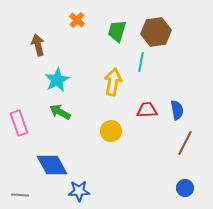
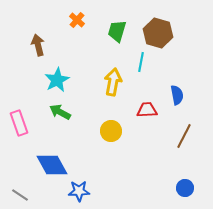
brown hexagon: moved 2 px right, 1 px down; rotated 24 degrees clockwise
blue semicircle: moved 15 px up
brown line: moved 1 px left, 7 px up
gray line: rotated 30 degrees clockwise
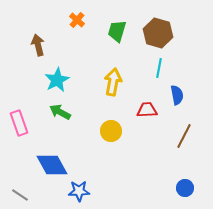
cyan line: moved 18 px right, 6 px down
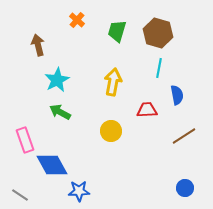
pink rectangle: moved 6 px right, 17 px down
brown line: rotated 30 degrees clockwise
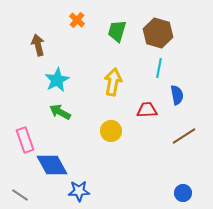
blue circle: moved 2 px left, 5 px down
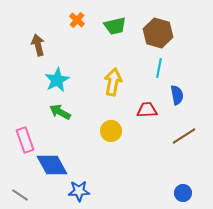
green trapezoid: moved 2 px left, 5 px up; rotated 120 degrees counterclockwise
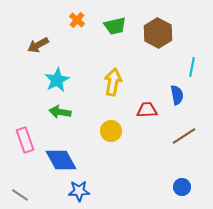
brown hexagon: rotated 12 degrees clockwise
brown arrow: rotated 105 degrees counterclockwise
cyan line: moved 33 px right, 1 px up
green arrow: rotated 20 degrees counterclockwise
blue diamond: moved 9 px right, 5 px up
blue circle: moved 1 px left, 6 px up
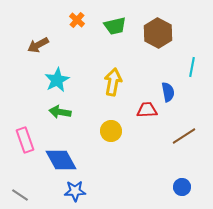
blue semicircle: moved 9 px left, 3 px up
blue star: moved 4 px left
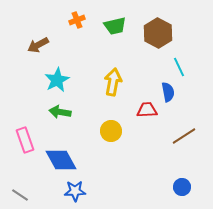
orange cross: rotated 28 degrees clockwise
cyan line: moved 13 px left; rotated 36 degrees counterclockwise
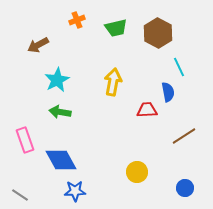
green trapezoid: moved 1 px right, 2 px down
yellow circle: moved 26 px right, 41 px down
blue circle: moved 3 px right, 1 px down
